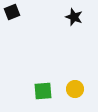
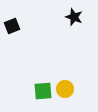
black square: moved 14 px down
yellow circle: moved 10 px left
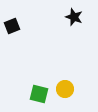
green square: moved 4 px left, 3 px down; rotated 18 degrees clockwise
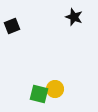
yellow circle: moved 10 px left
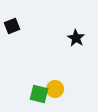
black star: moved 2 px right, 21 px down; rotated 12 degrees clockwise
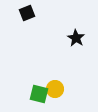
black square: moved 15 px right, 13 px up
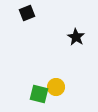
black star: moved 1 px up
yellow circle: moved 1 px right, 2 px up
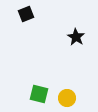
black square: moved 1 px left, 1 px down
yellow circle: moved 11 px right, 11 px down
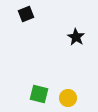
yellow circle: moved 1 px right
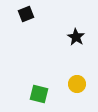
yellow circle: moved 9 px right, 14 px up
